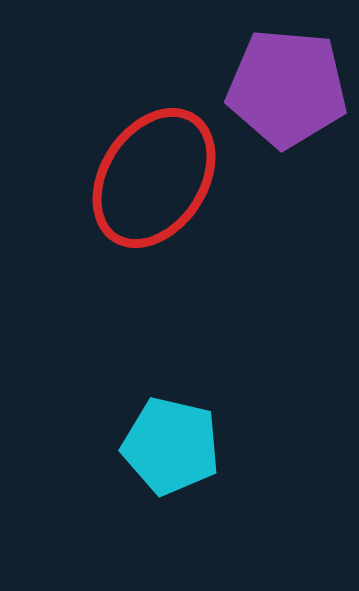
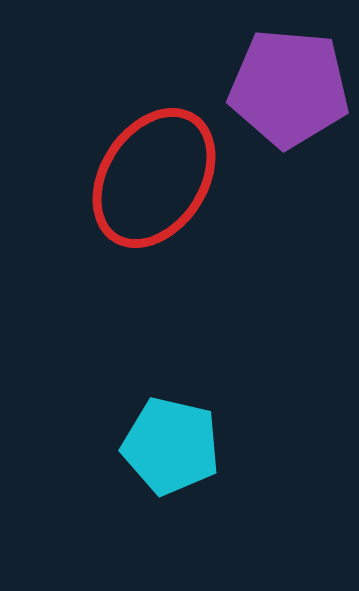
purple pentagon: moved 2 px right
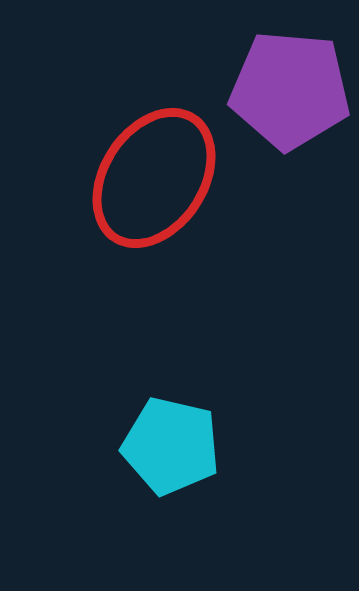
purple pentagon: moved 1 px right, 2 px down
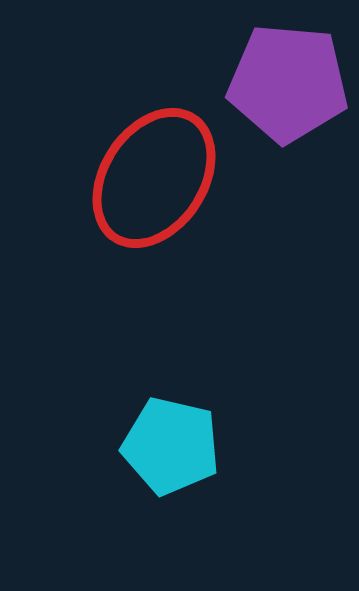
purple pentagon: moved 2 px left, 7 px up
